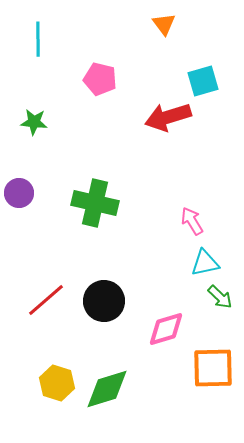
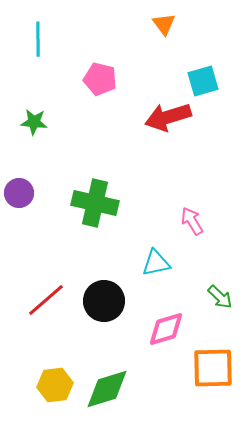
cyan triangle: moved 49 px left
yellow hexagon: moved 2 px left, 2 px down; rotated 24 degrees counterclockwise
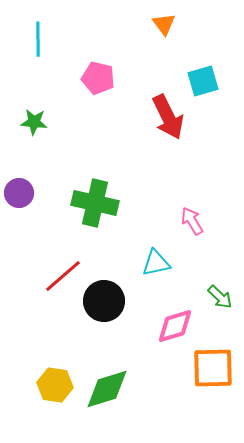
pink pentagon: moved 2 px left, 1 px up
red arrow: rotated 99 degrees counterclockwise
red line: moved 17 px right, 24 px up
pink diamond: moved 9 px right, 3 px up
yellow hexagon: rotated 16 degrees clockwise
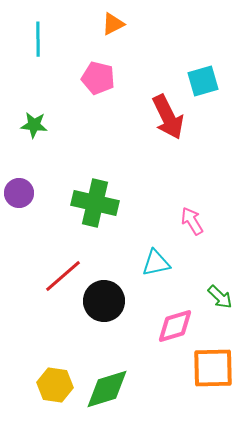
orange triangle: moved 51 px left; rotated 40 degrees clockwise
green star: moved 3 px down
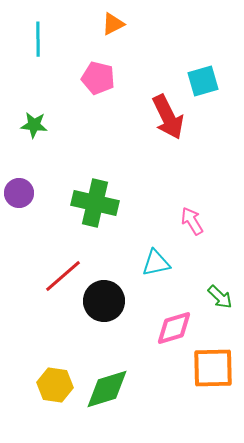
pink diamond: moved 1 px left, 2 px down
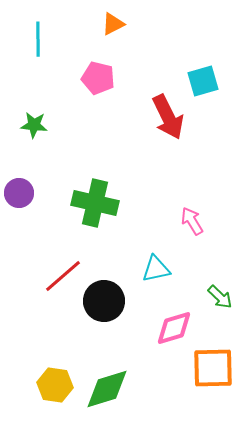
cyan triangle: moved 6 px down
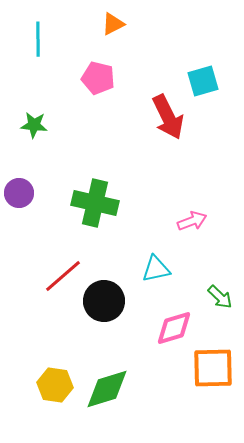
pink arrow: rotated 100 degrees clockwise
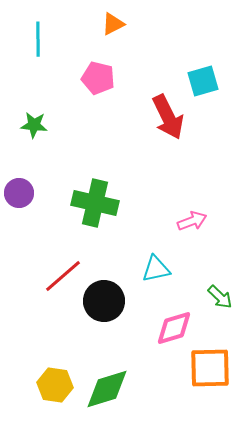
orange square: moved 3 px left
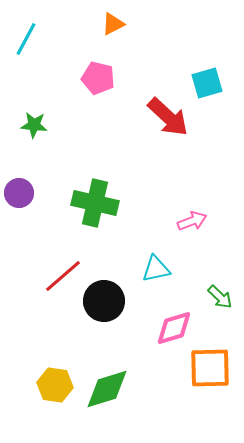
cyan line: moved 12 px left; rotated 28 degrees clockwise
cyan square: moved 4 px right, 2 px down
red arrow: rotated 21 degrees counterclockwise
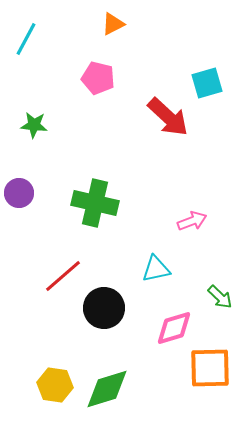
black circle: moved 7 px down
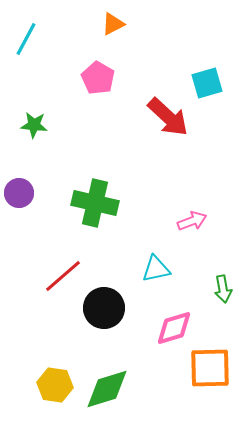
pink pentagon: rotated 16 degrees clockwise
green arrow: moved 3 px right, 8 px up; rotated 36 degrees clockwise
